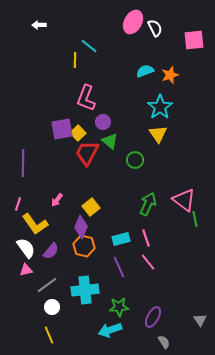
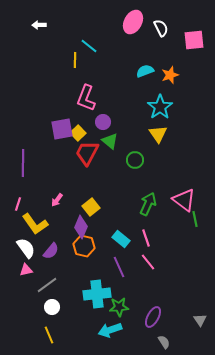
white semicircle at (155, 28): moved 6 px right
cyan rectangle at (121, 239): rotated 54 degrees clockwise
cyan cross at (85, 290): moved 12 px right, 4 px down
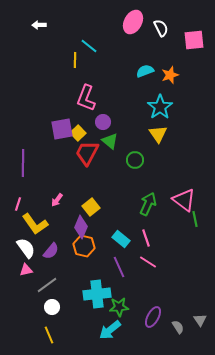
pink line at (148, 262): rotated 18 degrees counterclockwise
cyan arrow at (110, 330): rotated 20 degrees counterclockwise
gray semicircle at (164, 342): moved 14 px right, 15 px up
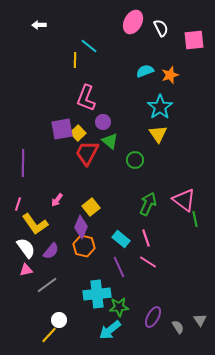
white circle at (52, 307): moved 7 px right, 13 px down
yellow line at (49, 335): rotated 66 degrees clockwise
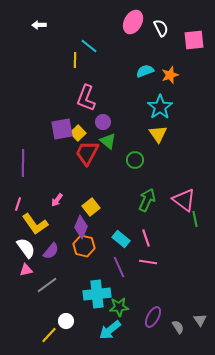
green triangle at (110, 141): moved 2 px left
green arrow at (148, 204): moved 1 px left, 4 px up
pink line at (148, 262): rotated 24 degrees counterclockwise
white circle at (59, 320): moved 7 px right, 1 px down
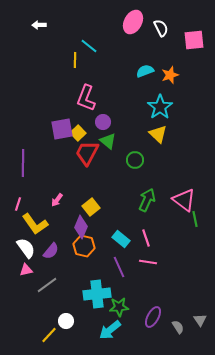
yellow triangle at (158, 134): rotated 12 degrees counterclockwise
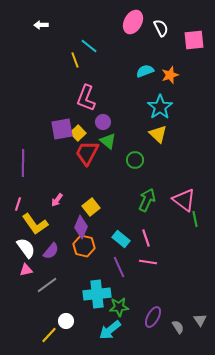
white arrow at (39, 25): moved 2 px right
yellow line at (75, 60): rotated 21 degrees counterclockwise
